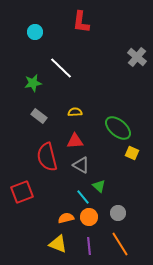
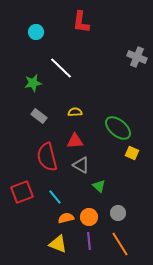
cyan circle: moved 1 px right
gray cross: rotated 18 degrees counterclockwise
cyan line: moved 28 px left
purple line: moved 5 px up
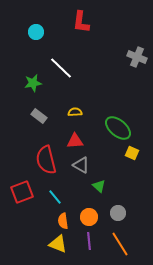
red semicircle: moved 1 px left, 3 px down
orange semicircle: moved 3 px left, 3 px down; rotated 84 degrees counterclockwise
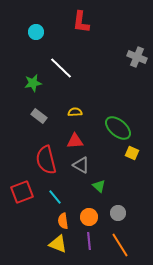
orange line: moved 1 px down
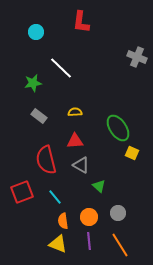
green ellipse: rotated 16 degrees clockwise
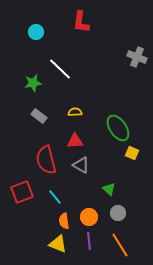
white line: moved 1 px left, 1 px down
green triangle: moved 10 px right, 3 px down
orange semicircle: moved 1 px right
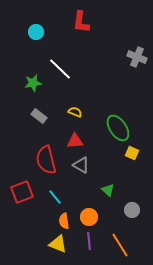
yellow semicircle: rotated 24 degrees clockwise
green triangle: moved 1 px left, 1 px down
gray circle: moved 14 px right, 3 px up
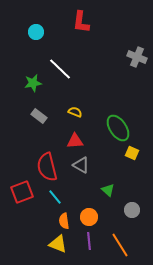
red semicircle: moved 1 px right, 7 px down
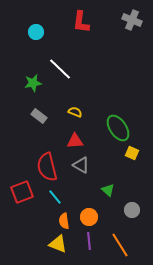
gray cross: moved 5 px left, 37 px up
